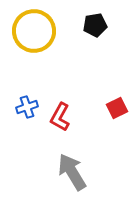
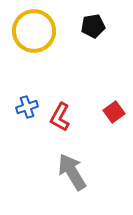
black pentagon: moved 2 px left, 1 px down
red square: moved 3 px left, 4 px down; rotated 10 degrees counterclockwise
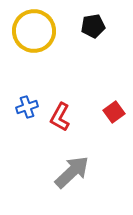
gray arrow: rotated 78 degrees clockwise
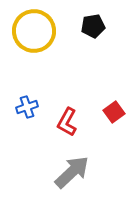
red L-shape: moved 7 px right, 5 px down
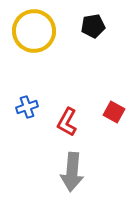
red square: rotated 25 degrees counterclockwise
gray arrow: rotated 138 degrees clockwise
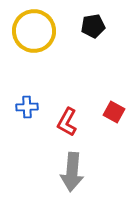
blue cross: rotated 15 degrees clockwise
